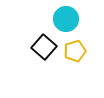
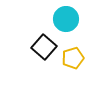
yellow pentagon: moved 2 px left, 7 px down
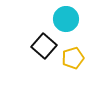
black square: moved 1 px up
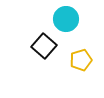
yellow pentagon: moved 8 px right, 2 px down
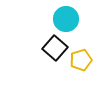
black square: moved 11 px right, 2 px down
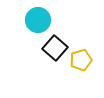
cyan circle: moved 28 px left, 1 px down
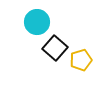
cyan circle: moved 1 px left, 2 px down
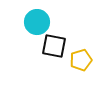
black square: moved 1 px left, 2 px up; rotated 30 degrees counterclockwise
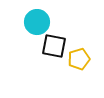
yellow pentagon: moved 2 px left, 1 px up
